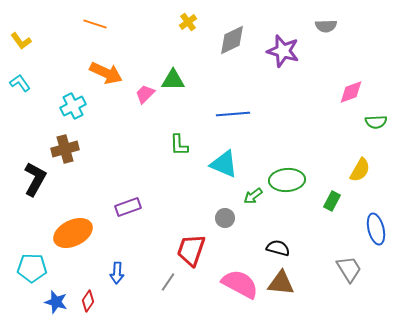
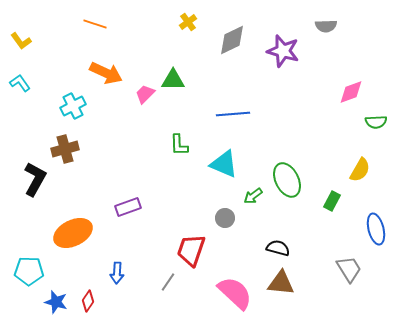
green ellipse: rotated 68 degrees clockwise
cyan pentagon: moved 3 px left, 3 px down
pink semicircle: moved 5 px left, 9 px down; rotated 15 degrees clockwise
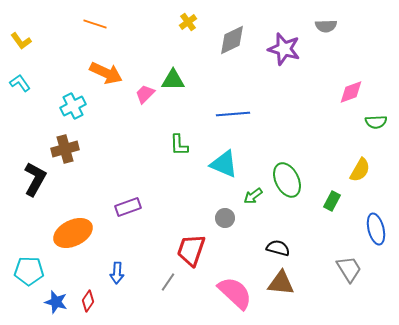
purple star: moved 1 px right, 2 px up
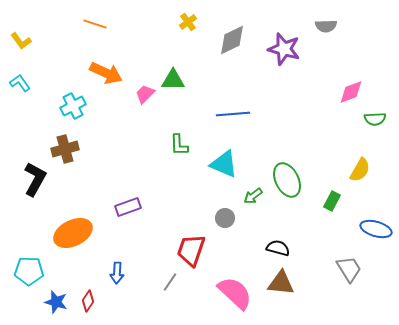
green semicircle: moved 1 px left, 3 px up
blue ellipse: rotated 60 degrees counterclockwise
gray line: moved 2 px right
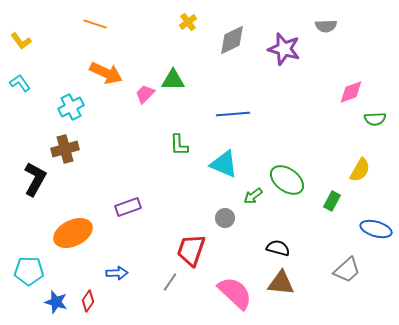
cyan cross: moved 2 px left, 1 px down
green ellipse: rotated 28 degrees counterclockwise
gray trapezoid: moved 2 px left, 1 px down; rotated 80 degrees clockwise
blue arrow: rotated 95 degrees counterclockwise
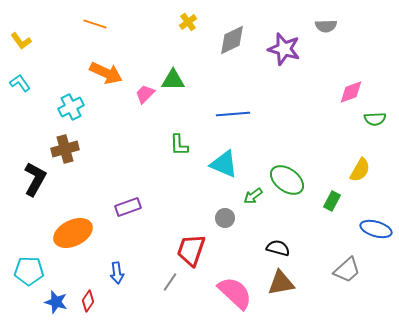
blue arrow: rotated 85 degrees clockwise
brown triangle: rotated 16 degrees counterclockwise
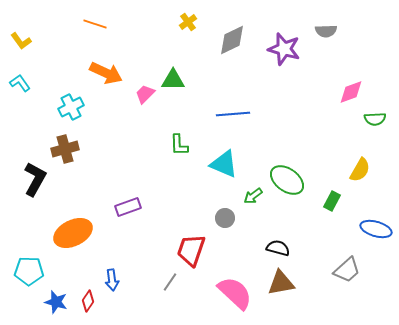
gray semicircle: moved 5 px down
blue arrow: moved 5 px left, 7 px down
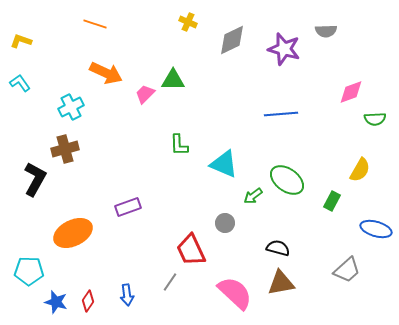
yellow cross: rotated 30 degrees counterclockwise
yellow L-shape: rotated 145 degrees clockwise
blue line: moved 48 px right
gray circle: moved 5 px down
red trapezoid: rotated 44 degrees counterclockwise
blue arrow: moved 15 px right, 15 px down
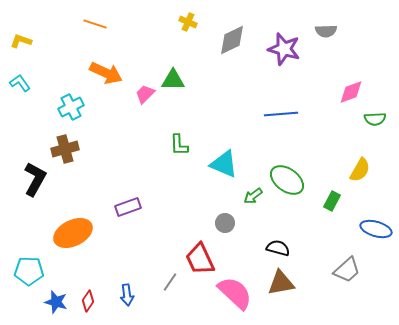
red trapezoid: moved 9 px right, 9 px down
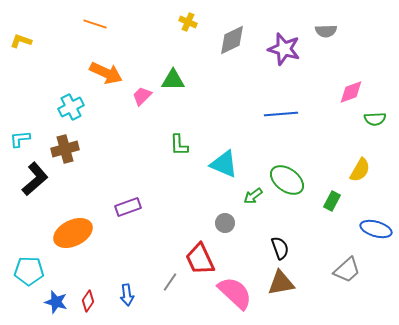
cyan L-shape: moved 56 px down; rotated 60 degrees counterclockwise
pink trapezoid: moved 3 px left, 2 px down
black L-shape: rotated 20 degrees clockwise
black semicircle: moved 2 px right; rotated 55 degrees clockwise
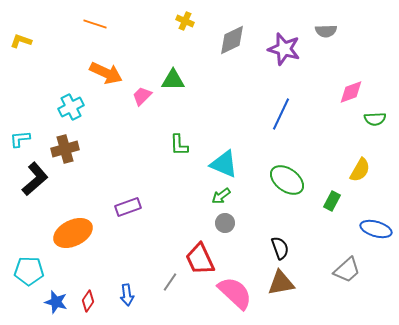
yellow cross: moved 3 px left, 1 px up
blue line: rotated 60 degrees counterclockwise
green arrow: moved 32 px left
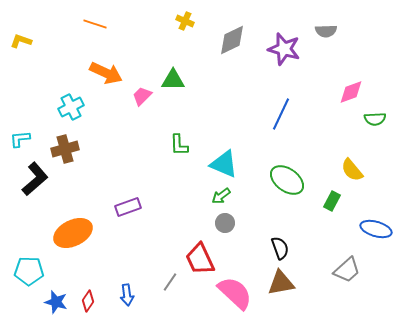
yellow semicircle: moved 8 px left; rotated 110 degrees clockwise
